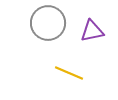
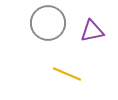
yellow line: moved 2 px left, 1 px down
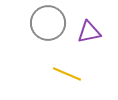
purple triangle: moved 3 px left, 1 px down
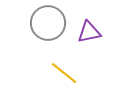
yellow line: moved 3 px left, 1 px up; rotated 16 degrees clockwise
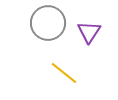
purple triangle: rotated 45 degrees counterclockwise
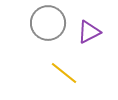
purple triangle: rotated 30 degrees clockwise
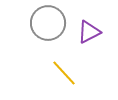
yellow line: rotated 8 degrees clockwise
